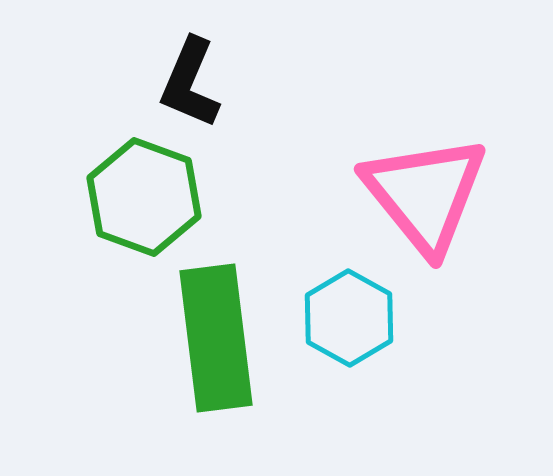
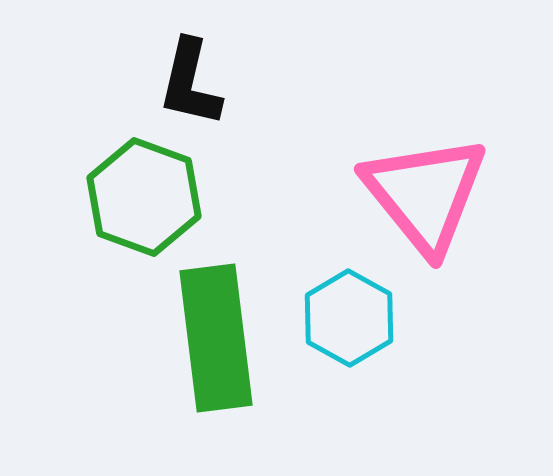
black L-shape: rotated 10 degrees counterclockwise
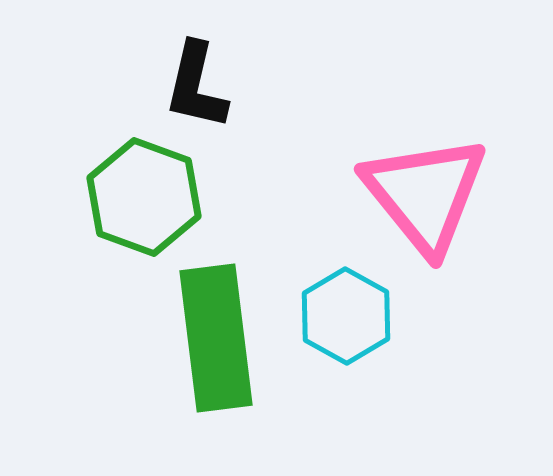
black L-shape: moved 6 px right, 3 px down
cyan hexagon: moved 3 px left, 2 px up
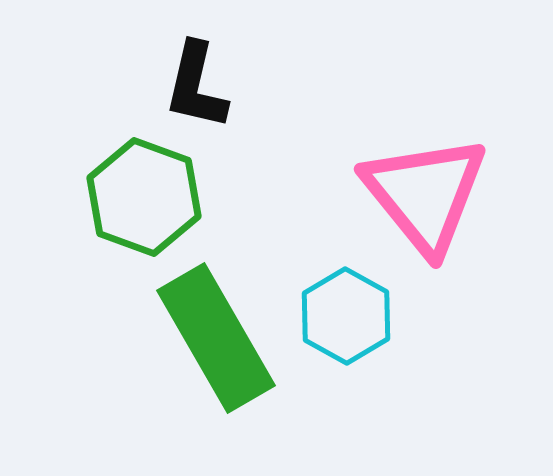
green rectangle: rotated 23 degrees counterclockwise
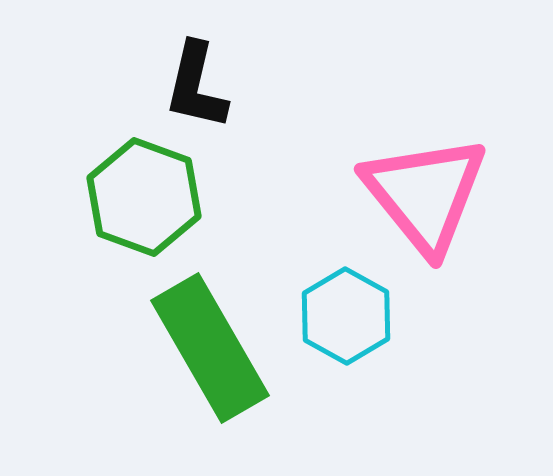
green rectangle: moved 6 px left, 10 px down
